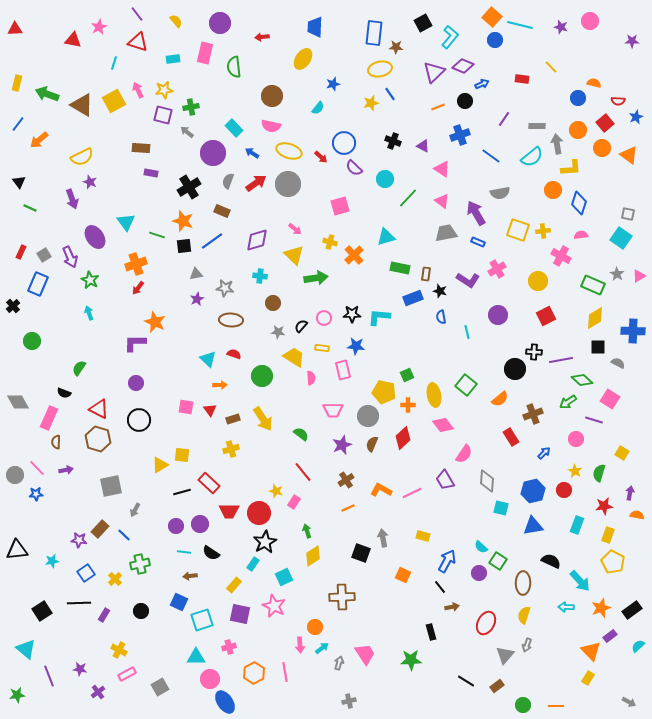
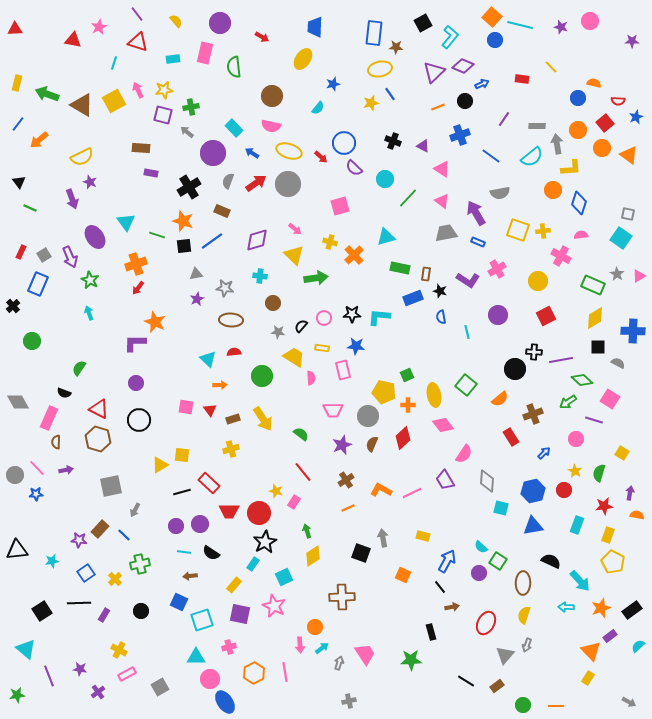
red arrow at (262, 37): rotated 144 degrees counterclockwise
red semicircle at (234, 354): moved 2 px up; rotated 24 degrees counterclockwise
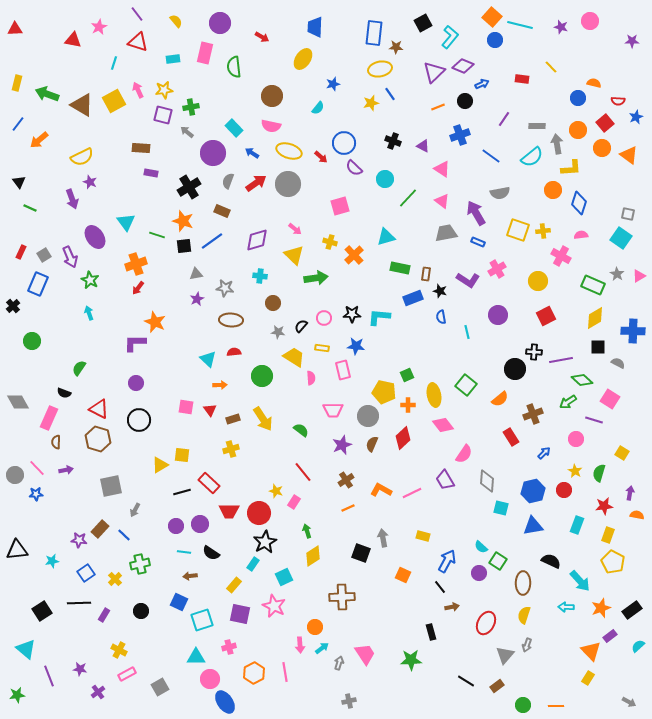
green semicircle at (301, 434): moved 4 px up
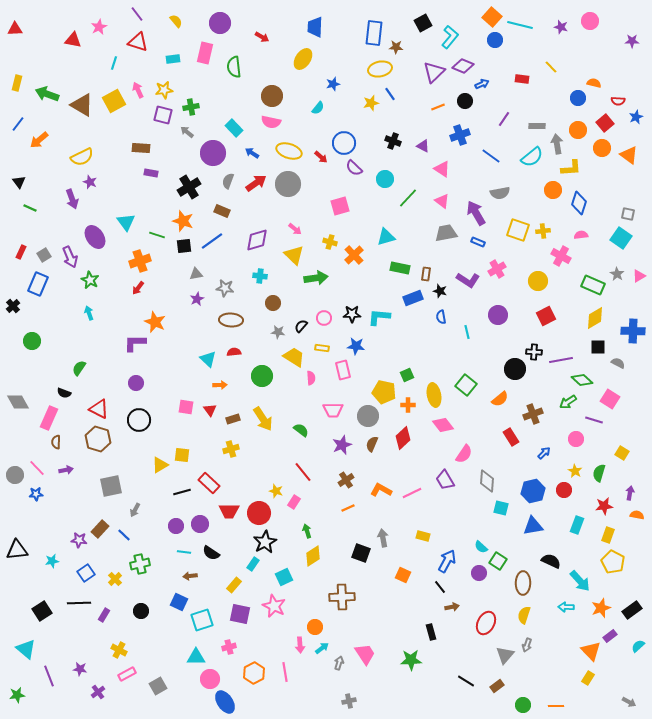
pink semicircle at (271, 126): moved 4 px up
orange cross at (136, 264): moved 4 px right, 3 px up
gray square at (160, 687): moved 2 px left, 1 px up
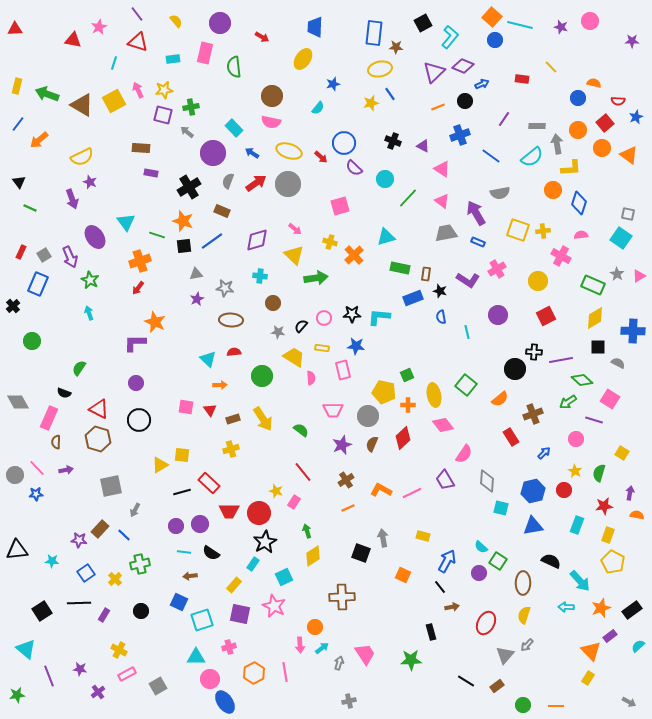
yellow rectangle at (17, 83): moved 3 px down
cyan star at (52, 561): rotated 16 degrees clockwise
gray arrow at (527, 645): rotated 24 degrees clockwise
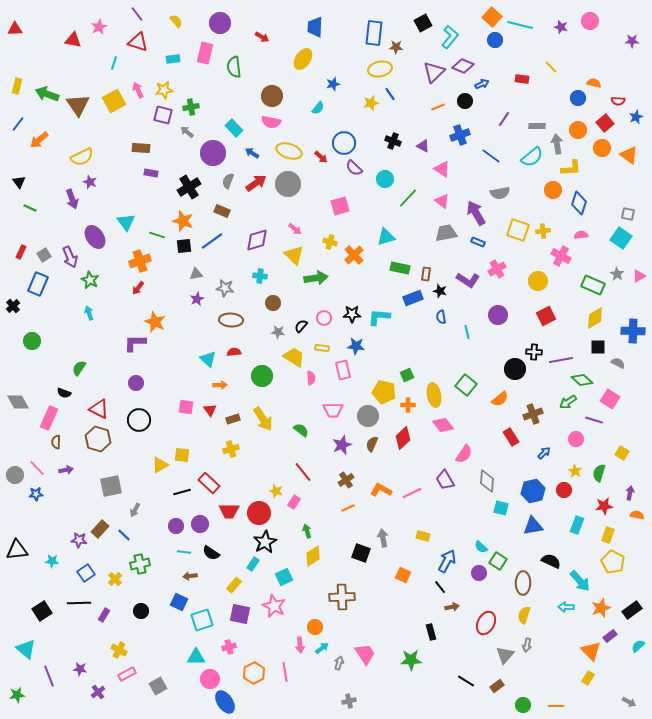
brown triangle at (82, 105): moved 4 px left; rotated 25 degrees clockwise
gray arrow at (527, 645): rotated 32 degrees counterclockwise
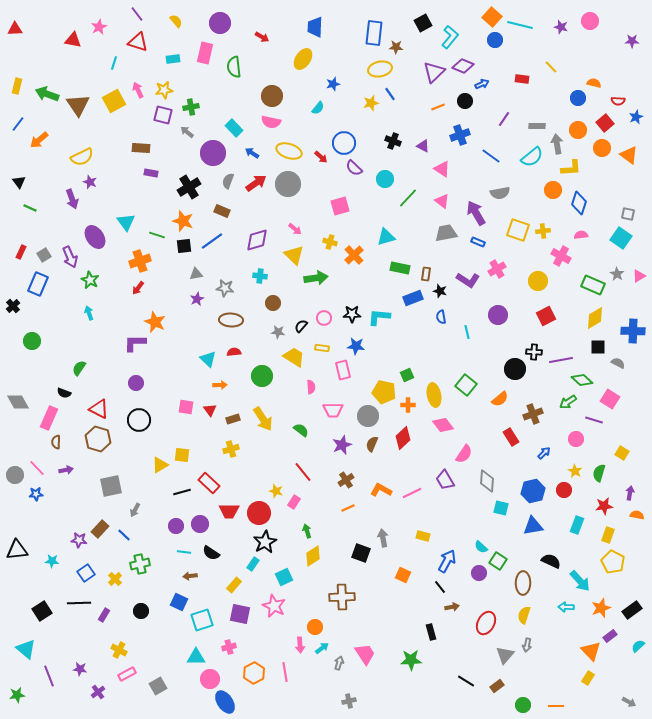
pink semicircle at (311, 378): moved 9 px down
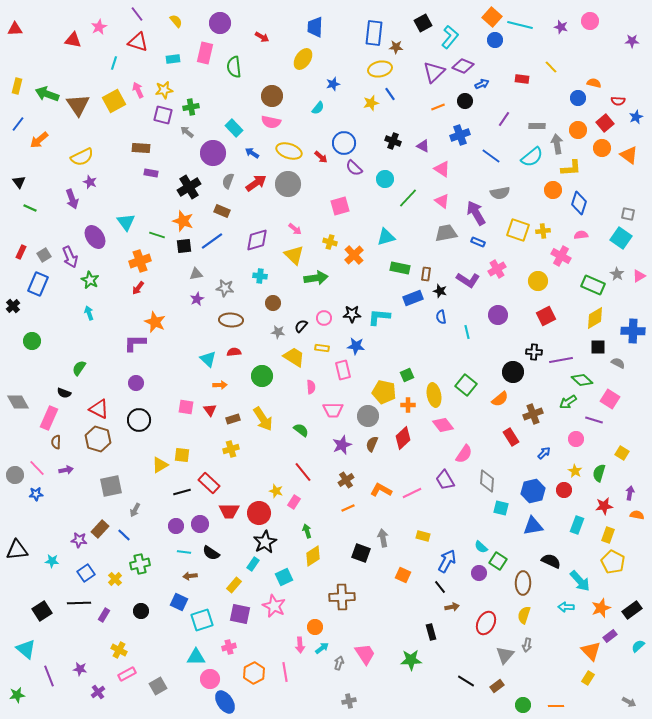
black circle at (515, 369): moved 2 px left, 3 px down
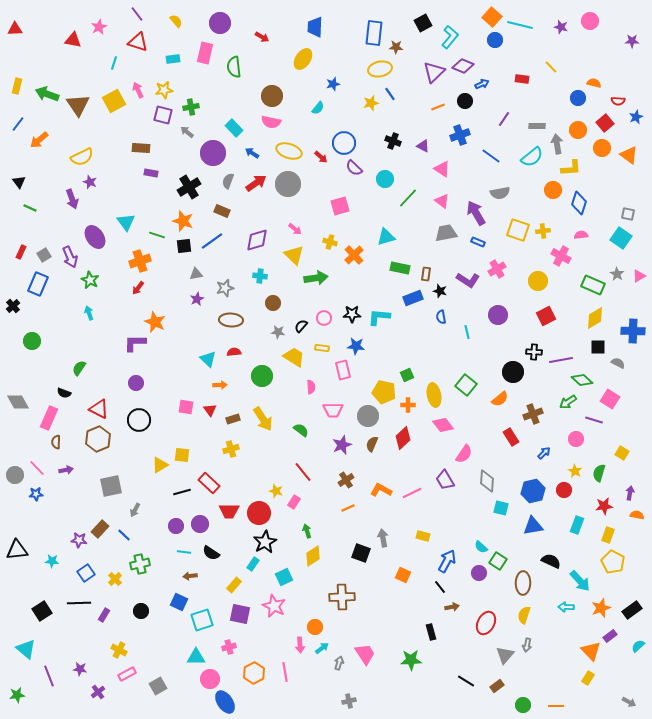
gray star at (225, 288): rotated 24 degrees counterclockwise
brown hexagon at (98, 439): rotated 20 degrees clockwise
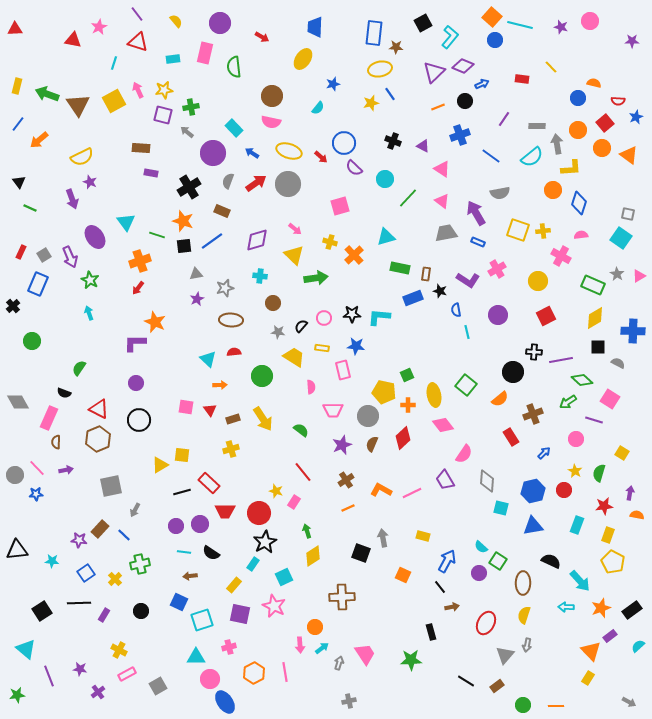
blue semicircle at (441, 317): moved 15 px right, 7 px up
red trapezoid at (229, 511): moved 4 px left
